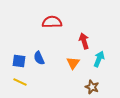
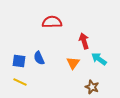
cyan arrow: rotated 77 degrees counterclockwise
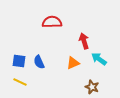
blue semicircle: moved 4 px down
orange triangle: rotated 32 degrees clockwise
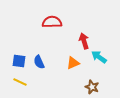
cyan arrow: moved 2 px up
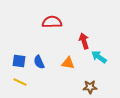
orange triangle: moved 5 px left; rotated 32 degrees clockwise
brown star: moved 2 px left; rotated 24 degrees counterclockwise
